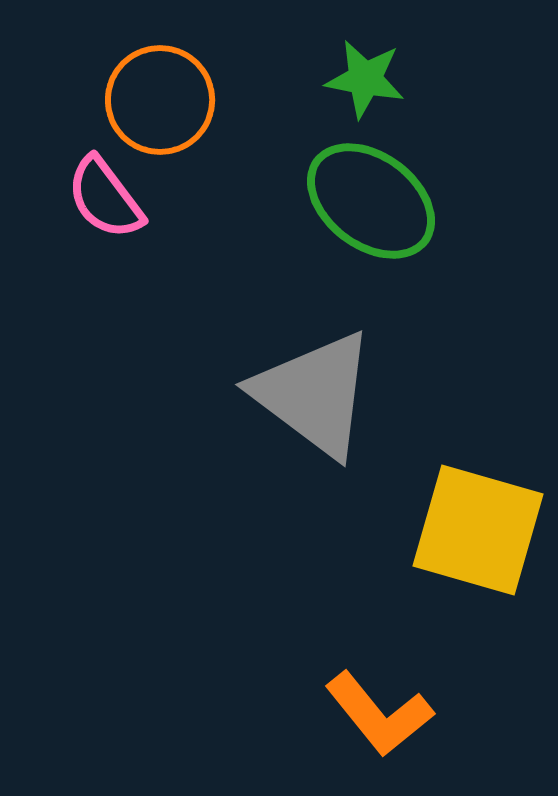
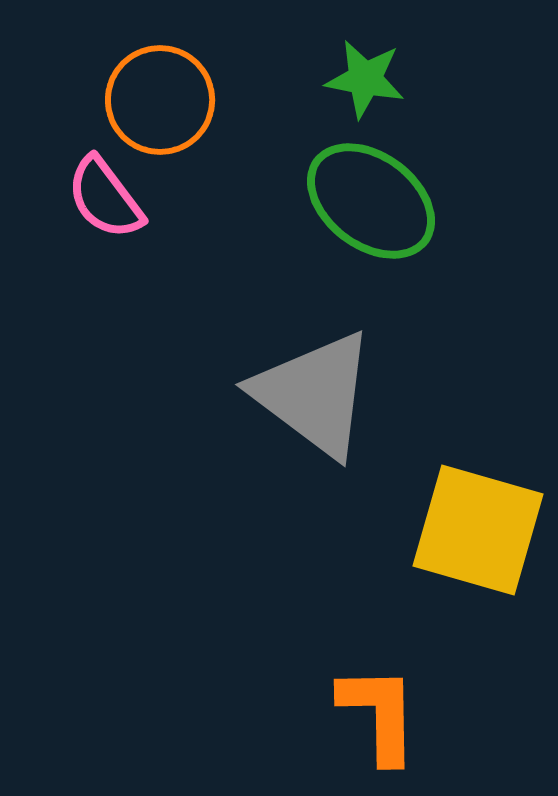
orange L-shape: rotated 142 degrees counterclockwise
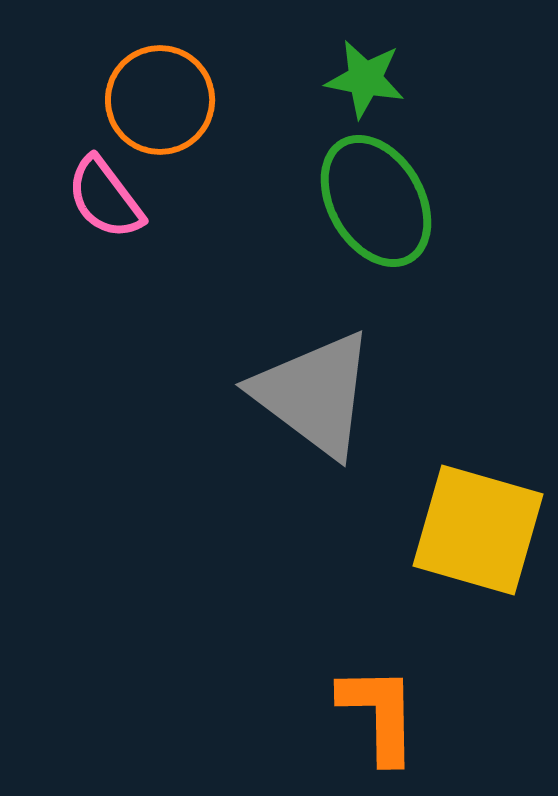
green ellipse: moved 5 px right; rotated 23 degrees clockwise
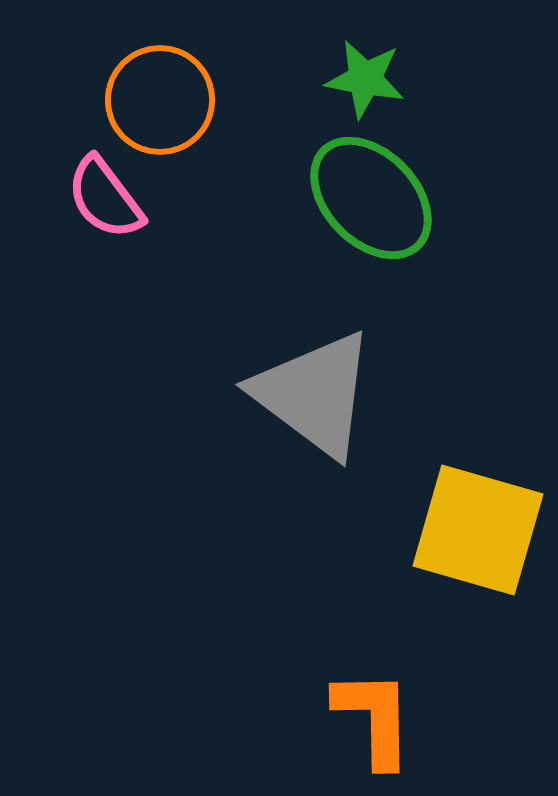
green ellipse: moved 5 px left, 3 px up; rotated 14 degrees counterclockwise
orange L-shape: moved 5 px left, 4 px down
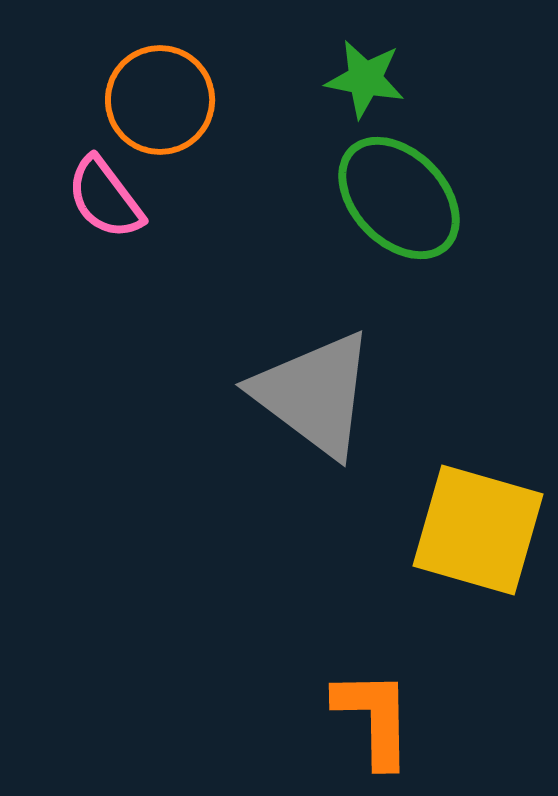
green ellipse: moved 28 px right
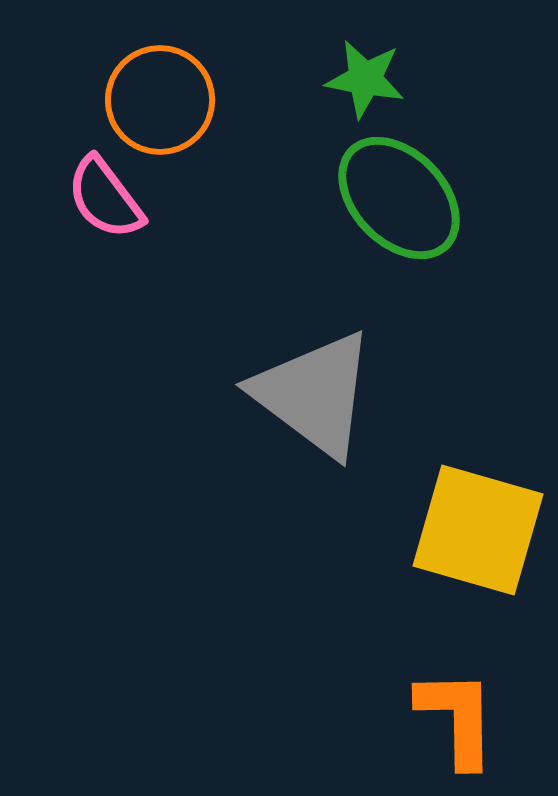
orange L-shape: moved 83 px right
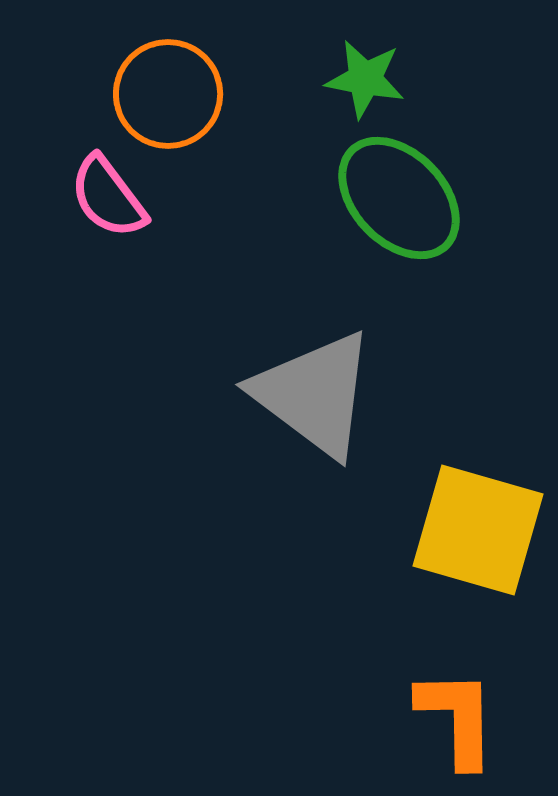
orange circle: moved 8 px right, 6 px up
pink semicircle: moved 3 px right, 1 px up
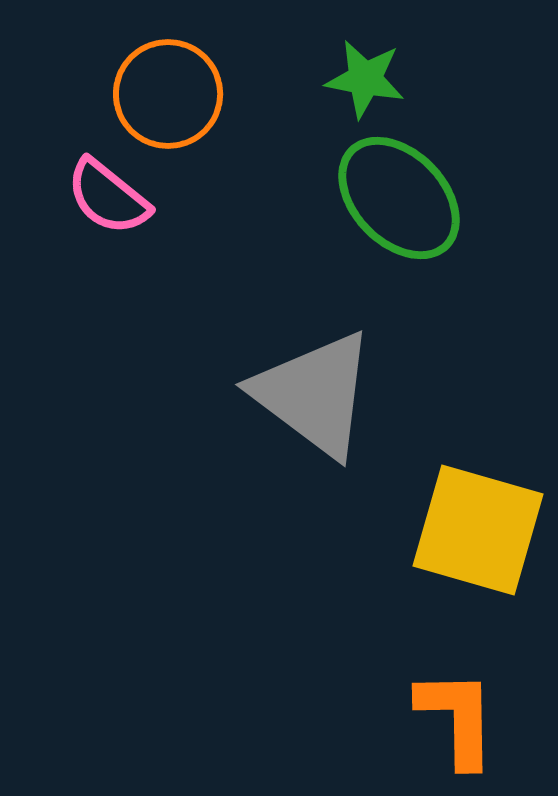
pink semicircle: rotated 14 degrees counterclockwise
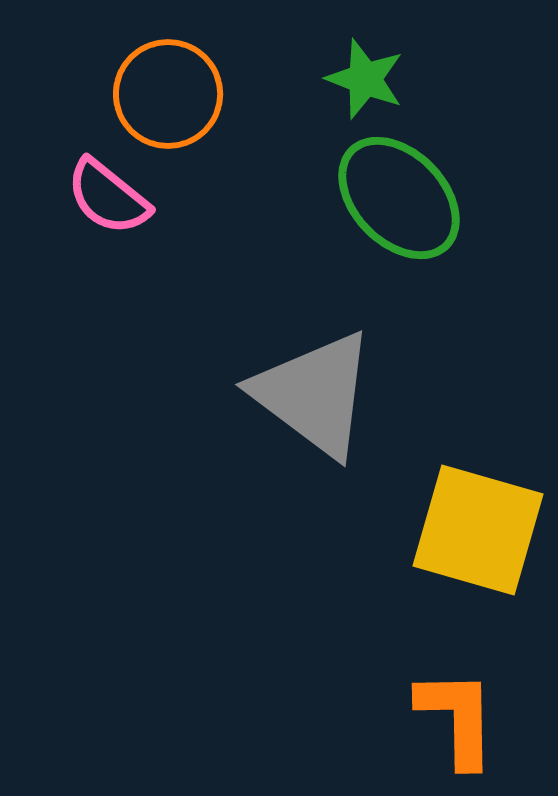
green star: rotated 10 degrees clockwise
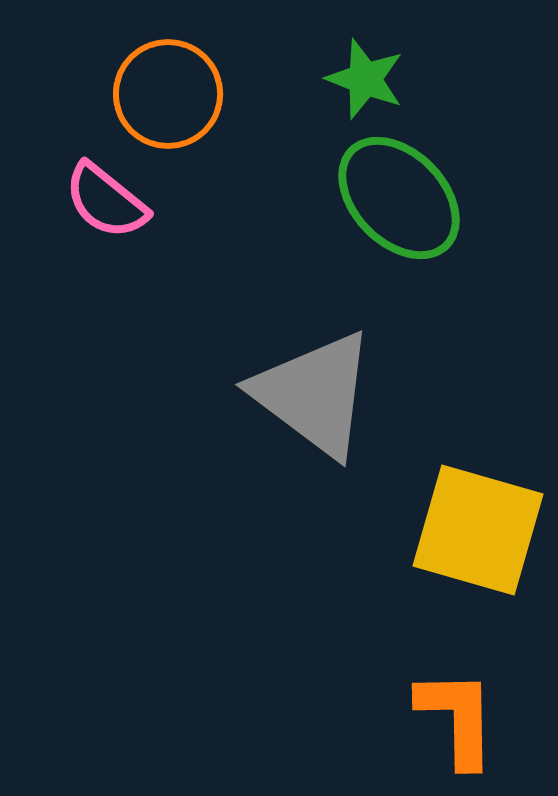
pink semicircle: moved 2 px left, 4 px down
